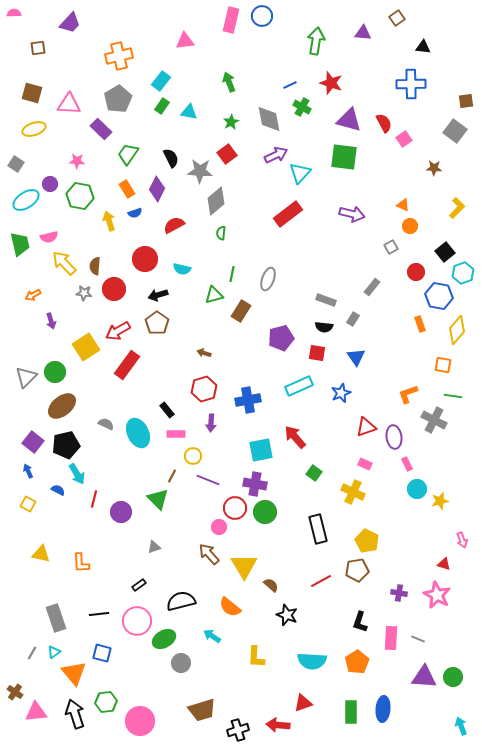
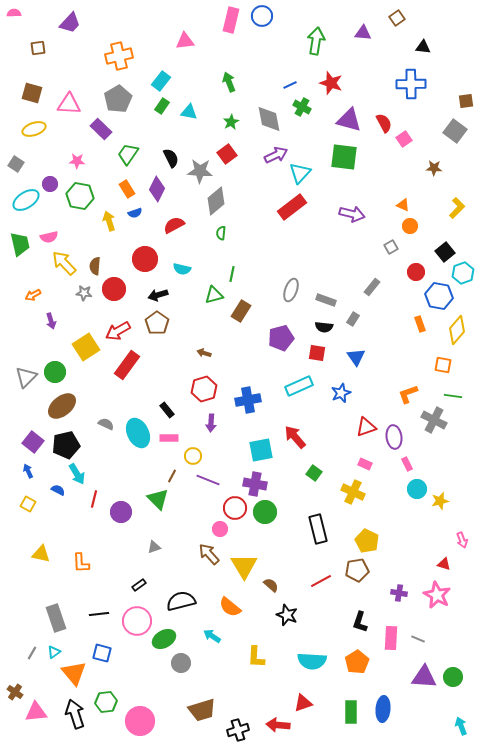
red rectangle at (288, 214): moved 4 px right, 7 px up
gray ellipse at (268, 279): moved 23 px right, 11 px down
pink rectangle at (176, 434): moved 7 px left, 4 px down
pink circle at (219, 527): moved 1 px right, 2 px down
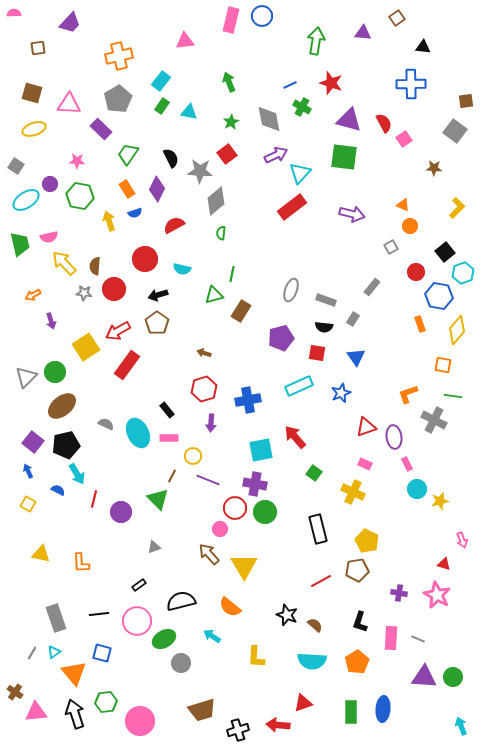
gray square at (16, 164): moved 2 px down
brown semicircle at (271, 585): moved 44 px right, 40 px down
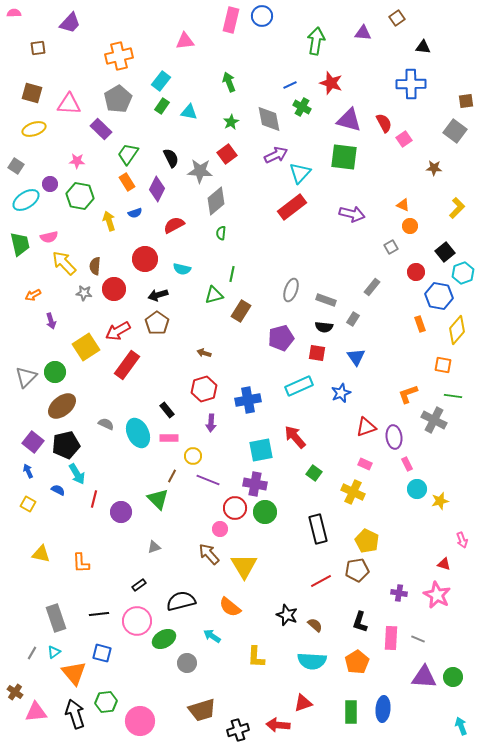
orange rectangle at (127, 189): moved 7 px up
gray circle at (181, 663): moved 6 px right
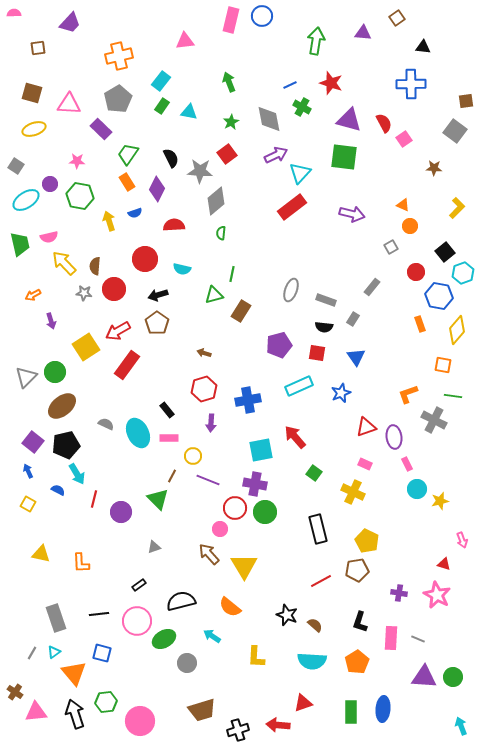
red semicircle at (174, 225): rotated 25 degrees clockwise
purple pentagon at (281, 338): moved 2 px left, 7 px down
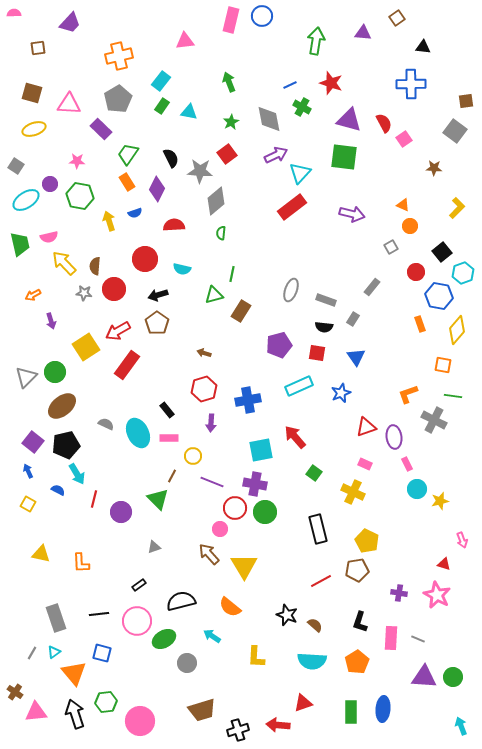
black square at (445, 252): moved 3 px left
purple line at (208, 480): moved 4 px right, 2 px down
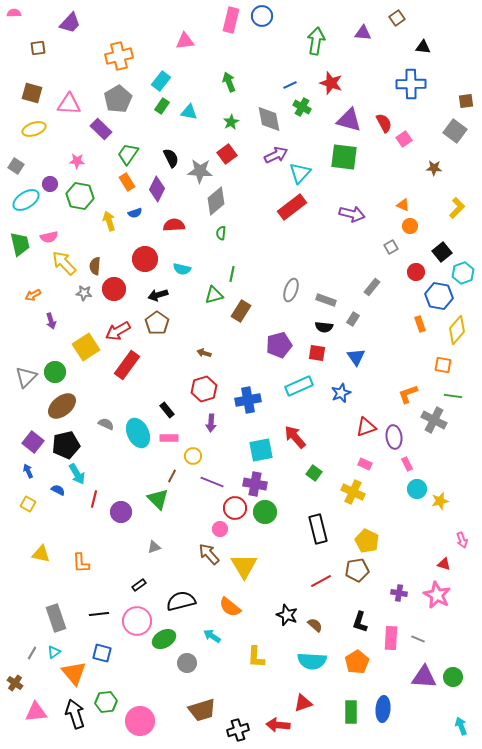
brown cross at (15, 692): moved 9 px up
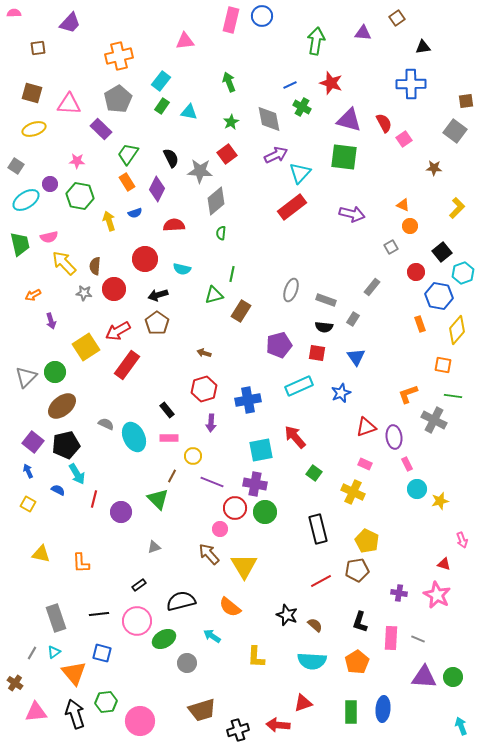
black triangle at (423, 47): rotated 14 degrees counterclockwise
cyan ellipse at (138, 433): moved 4 px left, 4 px down
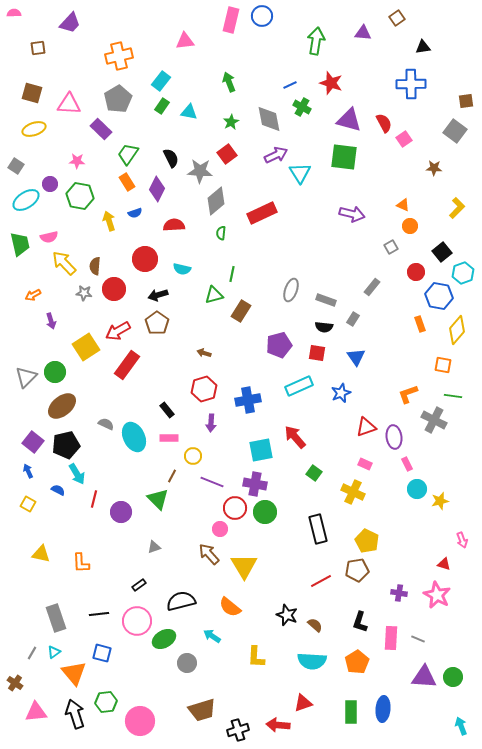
cyan triangle at (300, 173): rotated 15 degrees counterclockwise
red rectangle at (292, 207): moved 30 px left, 6 px down; rotated 12 degrees clockwise
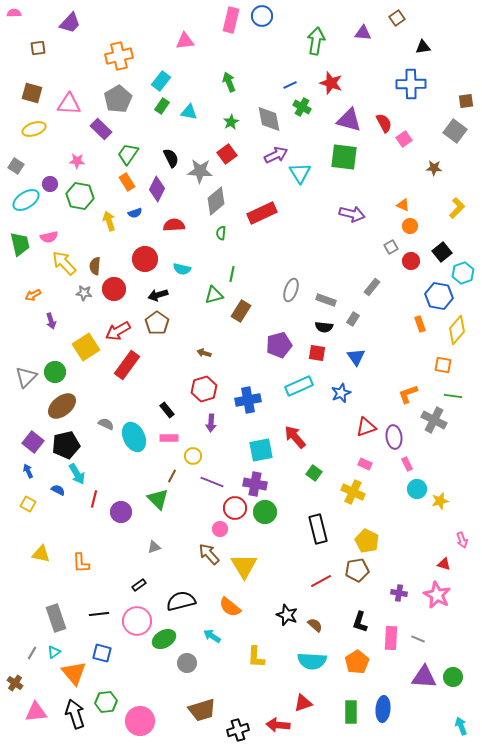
red circle at (416, 272): moved 5 px left, 11 px up
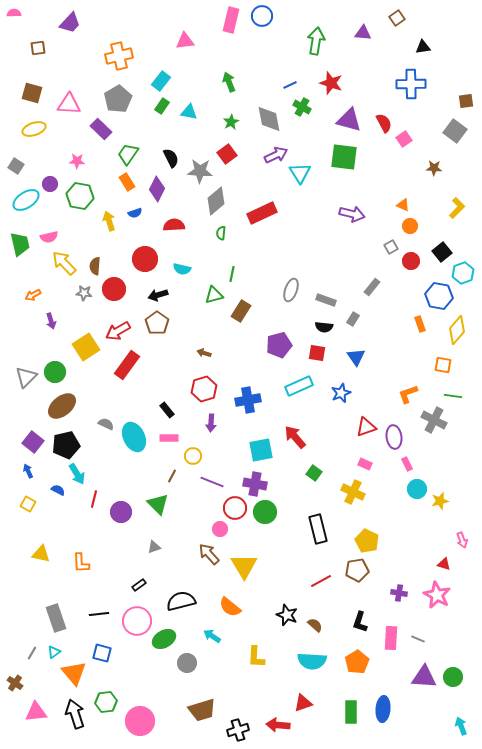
green triangle at (158, 499): moved 5 px down
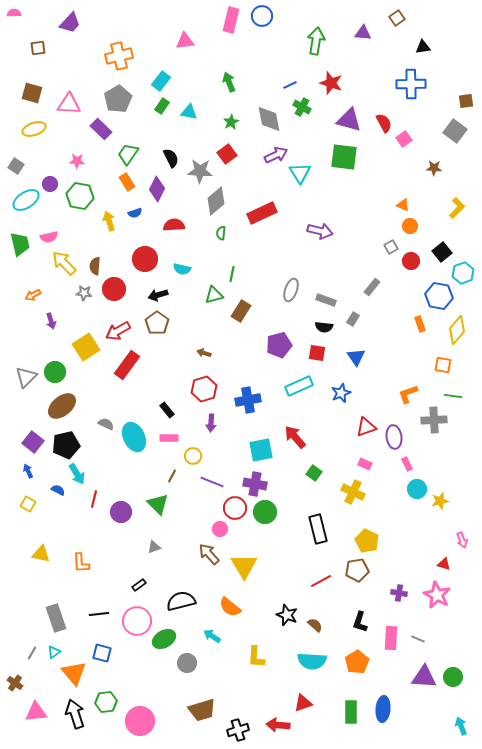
purple arrow at (352, 214): moved 32 px left, 17 px down
gray cross at (434, 420): rotated 30 degrees counterclockwise
